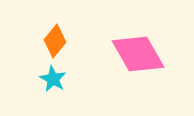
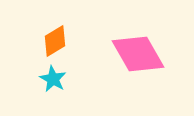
orange diamond: rotated 20 degrees clockwise
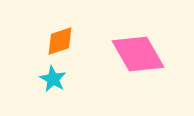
orange diamond: moved 5 px right; rotated 12 degrees clockwise
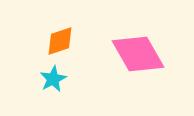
cyan star: rotated 16 degrees clockwise
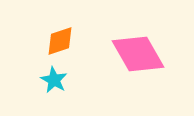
cyan star: moved 1 px right, 1 px down; rotated 16 degrees counterclockwise
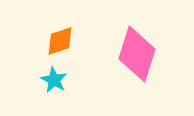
pink diamond: moved 1 px left; rotated 48 degrees clockwise
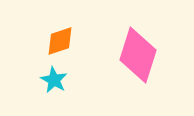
pink diamond: moved 1 px right, 1 px down
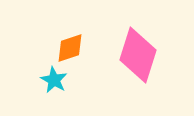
orange diamond: moved 10 px right, 7 px down
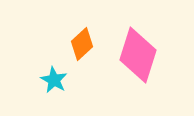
orange diamond: moved 12 px right, 4 px up; rotated 24 degrees counterclockwise
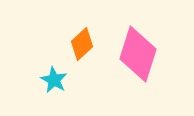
pink diamond: moved 1 px up
